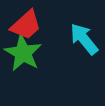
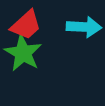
cyan arrow: moved 12 px up; rotated 132 degrees clockwise
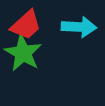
cyan arrow: moved 5 px left
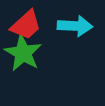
cyan arrow: moved 4 px left, 1 px up
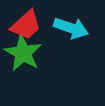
cyan arrow: moved 4 px left, 2 px down; rotated 16 degrees clockwise
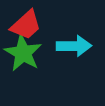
cyan arrow: moved 3 px right, 18 px down; rotated 20 degrees counterclockwise
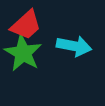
cyan arrow: rotated 12 degrees clockwise
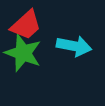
green star: rotated 9 degrees counterclockwise
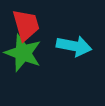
red trapezoid: rotated 64 degrees counterclockwise
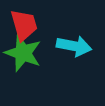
red trapezoid: moved 2 px left
